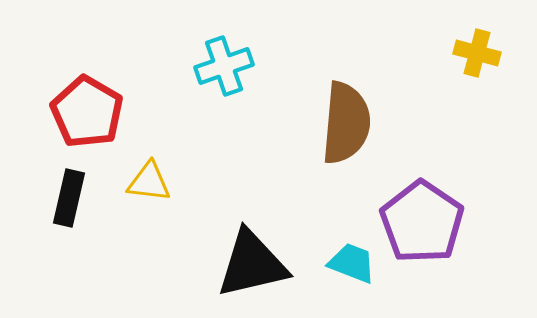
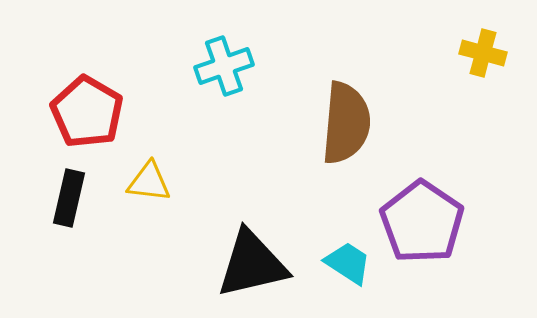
yellow cross: moved 6 px right
cyan trapezoid: moved 4 px left; rotated 12 degrees clockwise
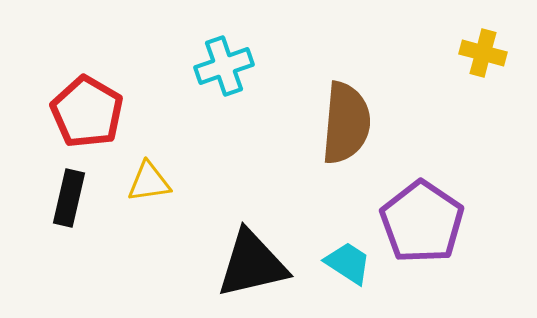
yellow triangle: rotated 15 degrees counterclockwise
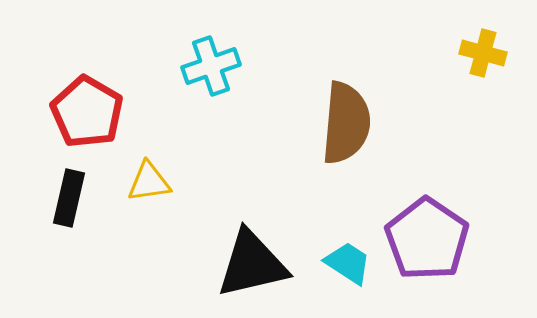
cyan cross: moved 13 px left
purple pentagon: moved 5 px right, 17 px down
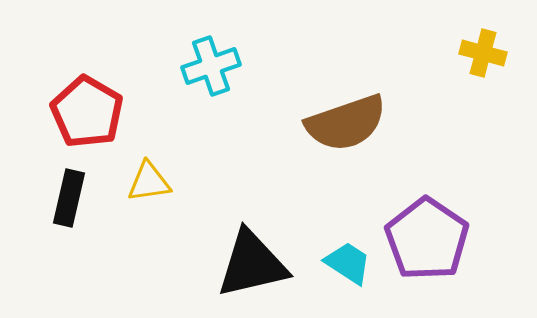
brown semicircle: rotated 66 degrees clockwise
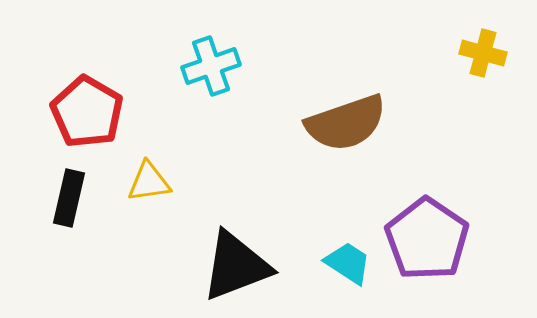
black triangle: moved 16 px left, 2 px down; rotated 8 degrees counterclockwise
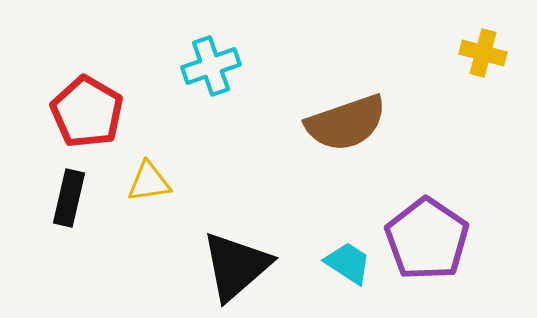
black triangle: rotated 20 degrees counterclockwise
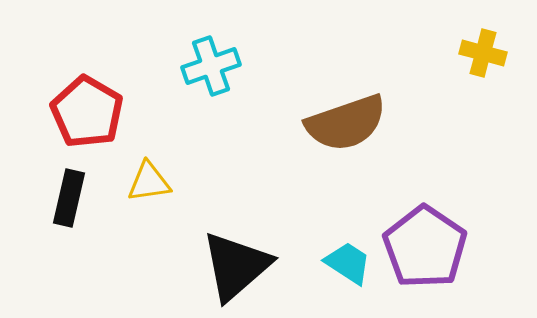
purple pentagon: moved 2 px left, 8 px down
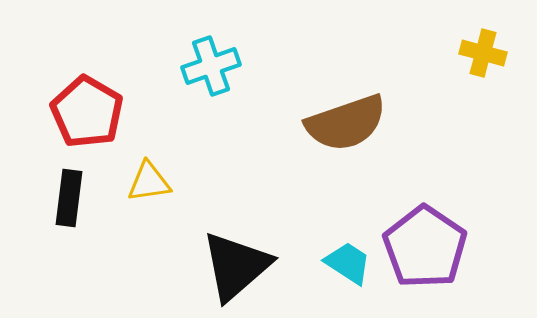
black rectangle: rotated 6 degrees counterclockwise
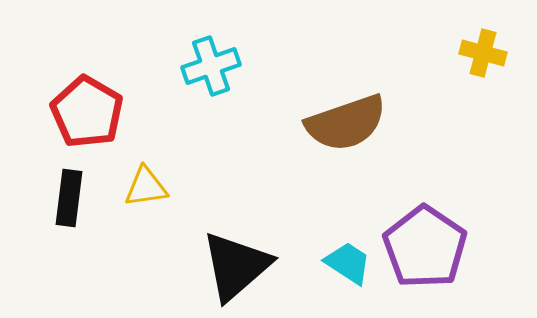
yellow triangle: moved 3 px left, 5 px down
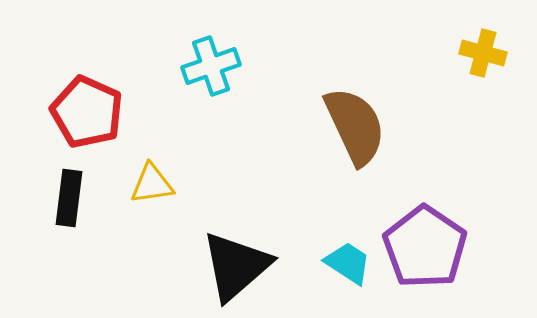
red pentagon: rotated 6 degrees counterclockwise
brown semicircle: moved 9 px right, 3 px down; rotated 96 degrees counterclockwise
yellow triangle: moved 6 px right, 3 px up
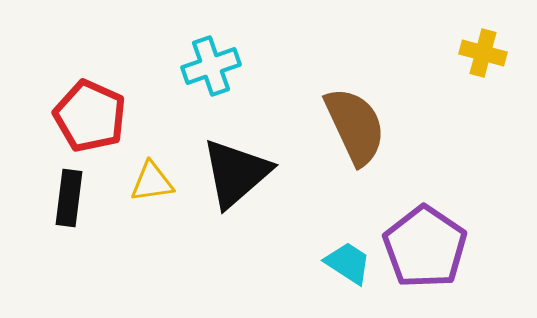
red pentagon: moved 3 px right, 4 px down
yellow triangle: moved 2 px up
black triangle: moved 93 px up
